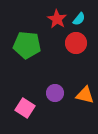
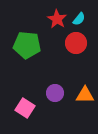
orange triangle: rotated 12 degrees counterclockwise
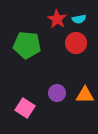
cyan semicircle: rotated 40 degrees clockwise
purple circle: moved 2 px right
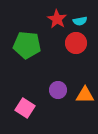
cyan semicircle: moved 1 px right, 2 px down
purple circle: moved 1 px right, 3 px up
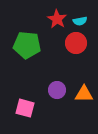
purple circle: moved 1 px left
orange triangle: moved 1 px left, 1 px up
pink square: rotated 18 degrees counterclockwise
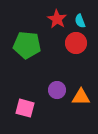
cyan semicircle: rotated 80 degrees clockwise
orange triangle: moved 3 px left, 3 px down
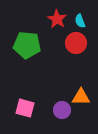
purple circle: moved 5 px right, 20 px down
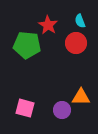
red star: moved 9 px left, 6 px down
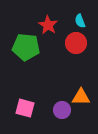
green pentagon: moved 1 px left, 2 px down
